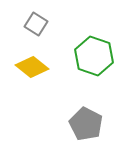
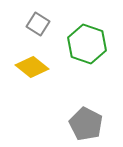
gray square: moved 2 px right
green hexagon: moved 7 px left, 12 px up
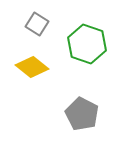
gray square: moved 1 px left
gray pentagon: moved 4 px left, 10 px up
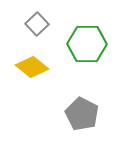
gray square: rotated 15 degrees clockwise
green hexagon: rotated 18 degrees counterclockwise
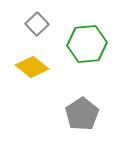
green hexagon: rotated 6 degrees counterclockwise
gray pentagon: rotated 12 degrees clockwise
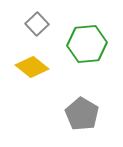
gray pentagon: rotated 8 degrees counterclockwise
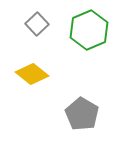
green hexagon: moved 2 px right, 14 px up; rotated 18 degrees counterclockwise
yellow diamond: moved 7 px down
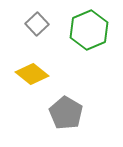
gray pentagon: moved 16 px left, 1 px up
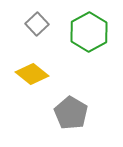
green hexagon: moved 2 px down; rotated 6 degrees counterclockwise
gray pentagon: moved 5 px right
